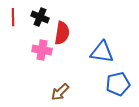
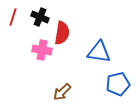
red line: rotated 18 degrees clockwise
blue triangle: moved 3 px left
brown arrow: moved 2 px right
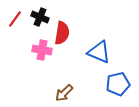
red line: moved 2 px right, 2 px down; rotated 18 degrees clockwise
blue triangle: rotated 15 degrees clockwise
brown arrow: moved 2 px right, 1 px down
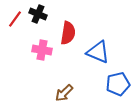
black cross: moved 2 px left, 3 px up
red semicircle: moved 6 px right
blue triangle: moved 1 px left
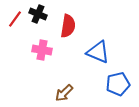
red semicircle: moved 7 px up
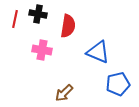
black cross: rotated 12 degrees counterclockwise
red line: rotated 24 degrees counterclockwise
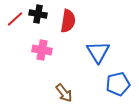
red line: rotated 36 degrees clockwise
red semicircle: moved 5 px up
blue triangle: rotated 35 degrees clockwise
brown arrow: rotated 84 degrees counterclockwise
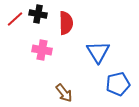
red semicircle: moved 2 px left, 2 px down; rotated 10 degrees counterclockwise
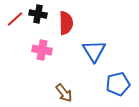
blue triangle: moved 4 px left, 1 px up
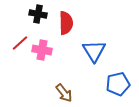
red line: moved 5 px right, 24 px down
